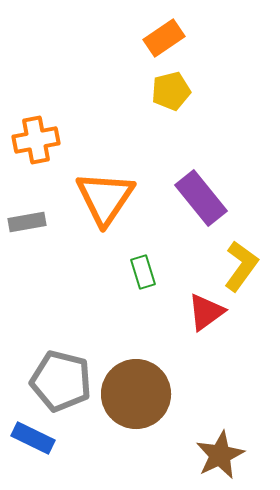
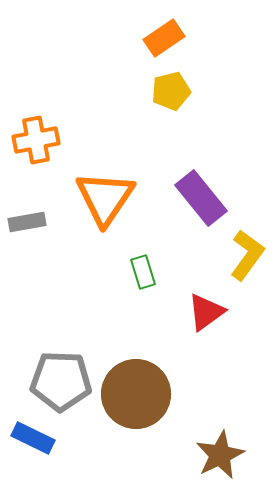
yellow L-shape: moved 6 px right, 11 px up
gray pentagon: rotated 12 degrees counterclockwise
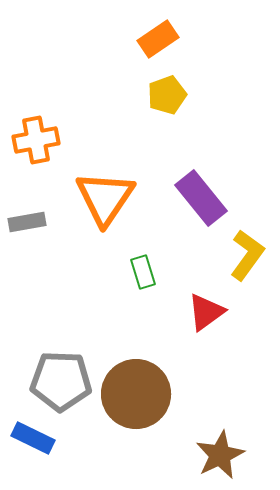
orange rectangle: moved 6 px left, 1 px down
yellow pentagon: moved 4 px left, 4 px down; rotated 6 degrees counterclockwise
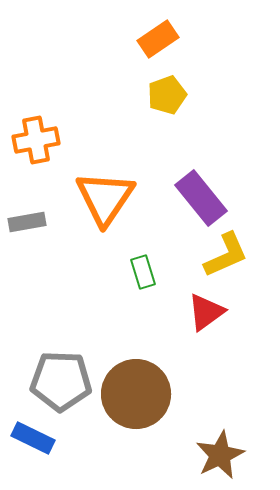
yellow L-shape: moved 21 px left; rotated 30 degrees clockwise
